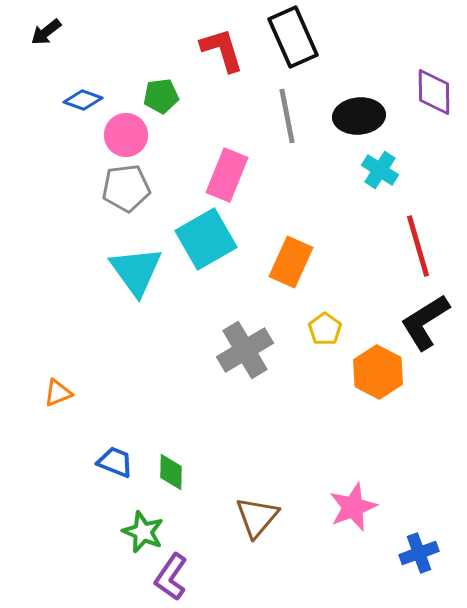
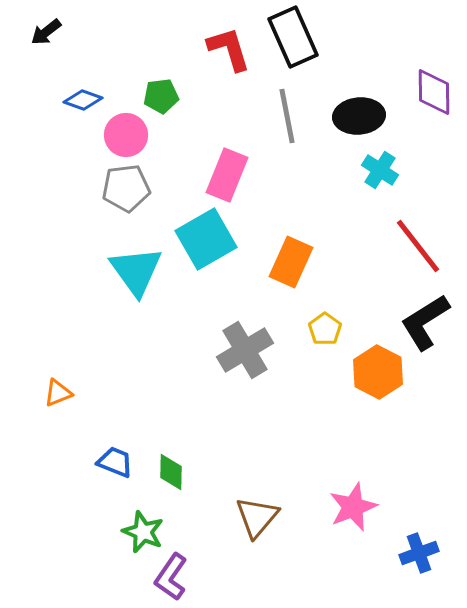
red L-shape: moved 7 px right, 1 px up
red line: rotated 22 degrees counterclockwise
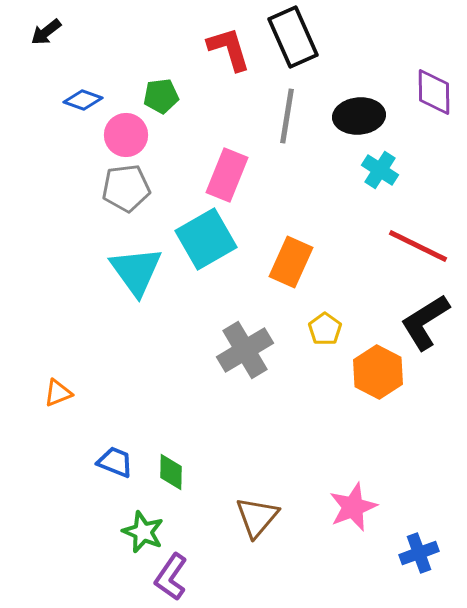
gray line: rotated 20 degrees clockwise
red line: rotated 26 degrees counterclockwise
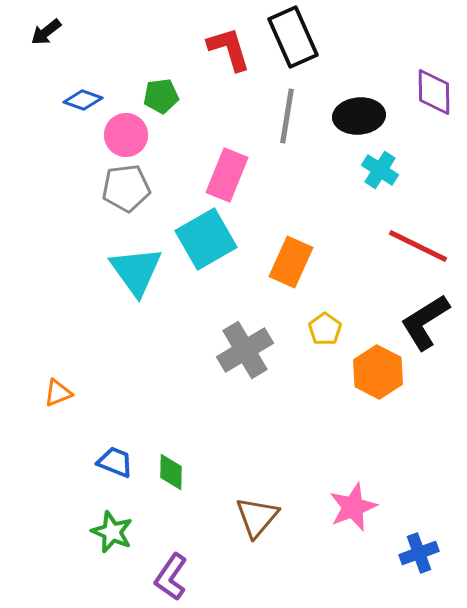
green star: moved 31 px left
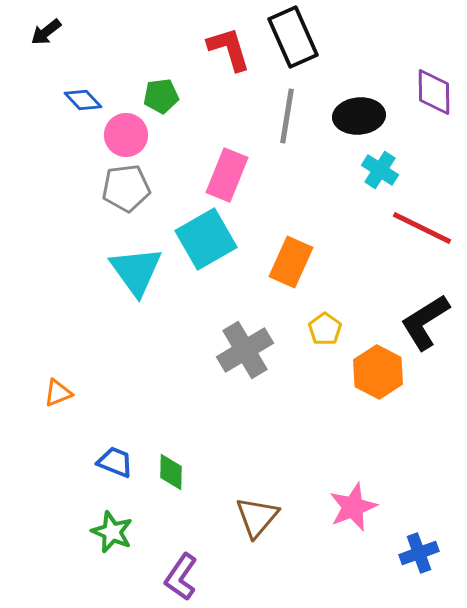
blue diamond: rotated 27 degrees clockwise
red line: moved 4 px right, 18 px up
purple L-shape: moved 10 px right
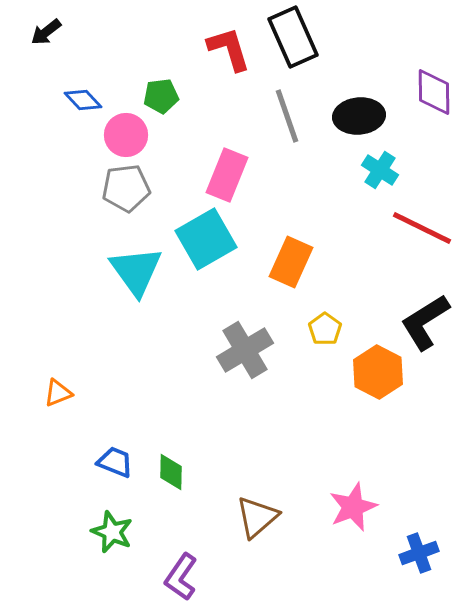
gray line: rotated 28 degrees counterclockwise
brown triangle: rotated 9 degrees clockwise
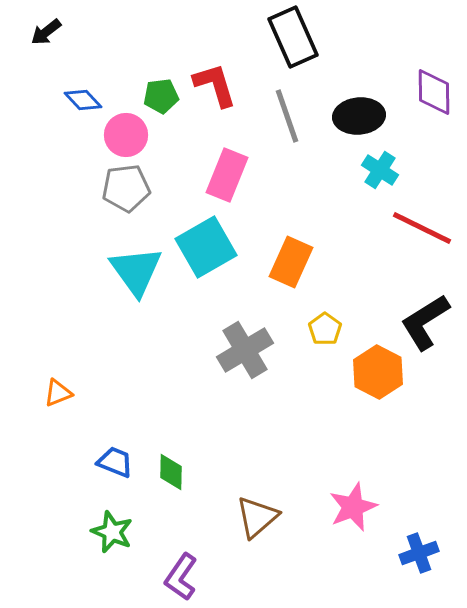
red L-shape: moved 14 px left, 36 px down
cyan square: moved 8 px down
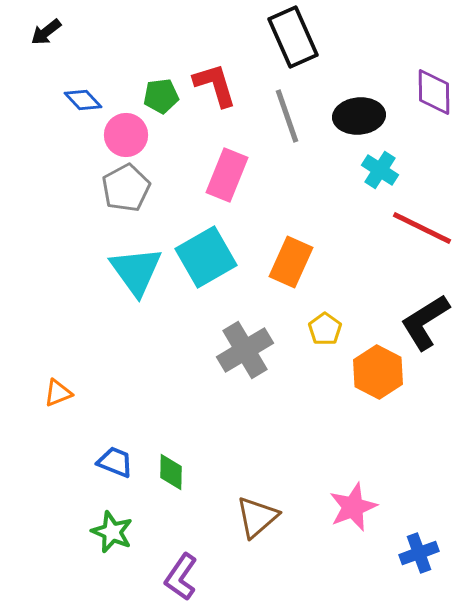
gray pentagon: rotated 21 degrees counterclockwise
cyan square: moved 10 px down
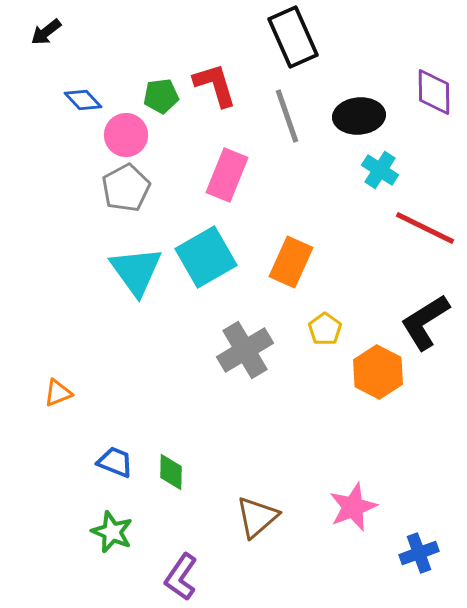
red line: moved 3 px right
